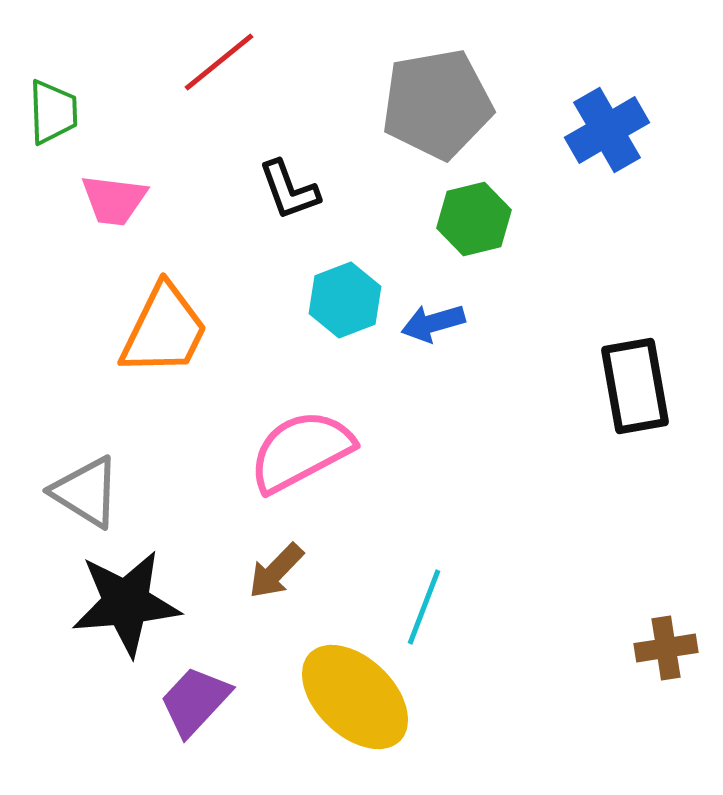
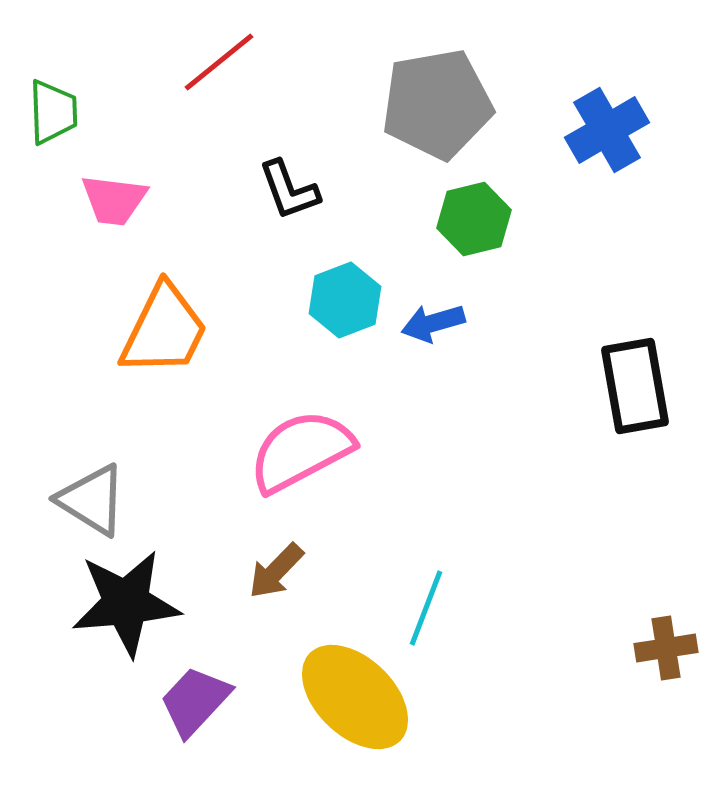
gray triangle: moved 6 px right, 8 px down
cyan line: moved 2 px right, 1 px down
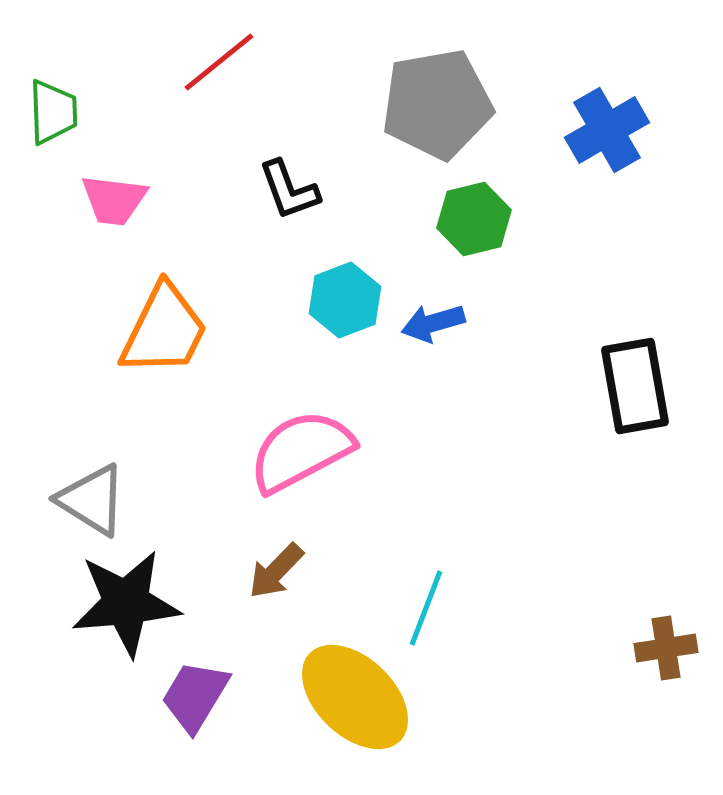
purple trapezoid: moved 5 px up; rotated 12 degrees counterclockwise
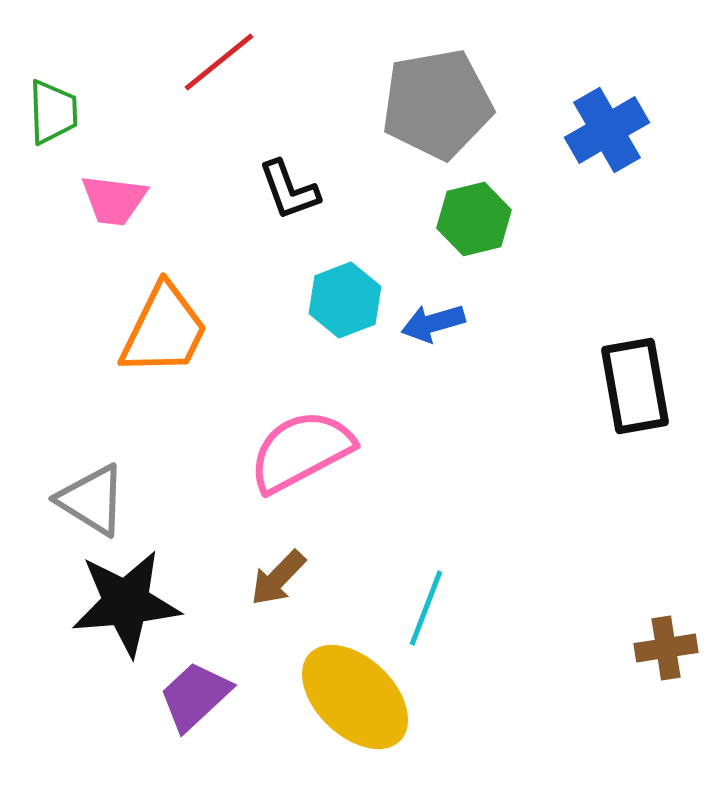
brown arrow: moved 2 px right, 7 px down
purple trapezoid: rotated 16 degrees clockwise
